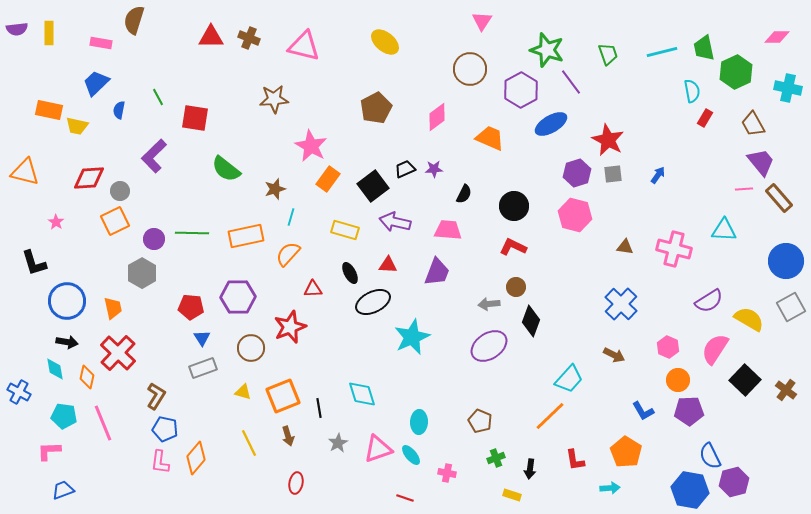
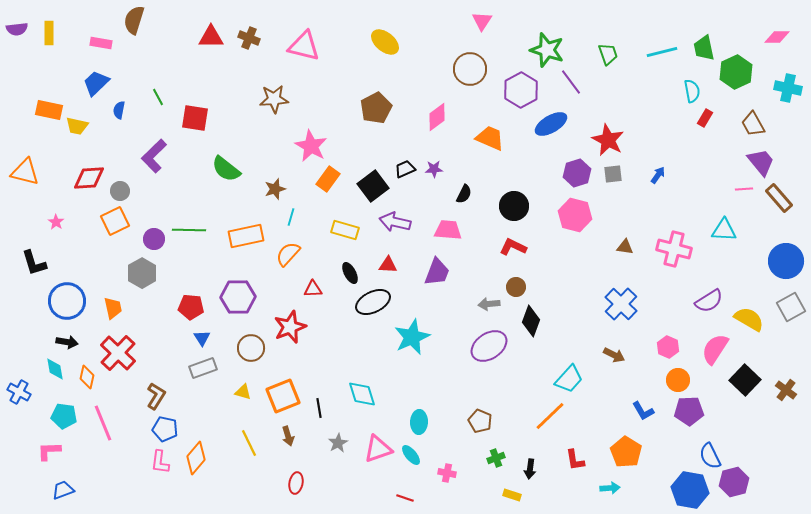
green line at (192, 233): moved 3 px left, 3 px up
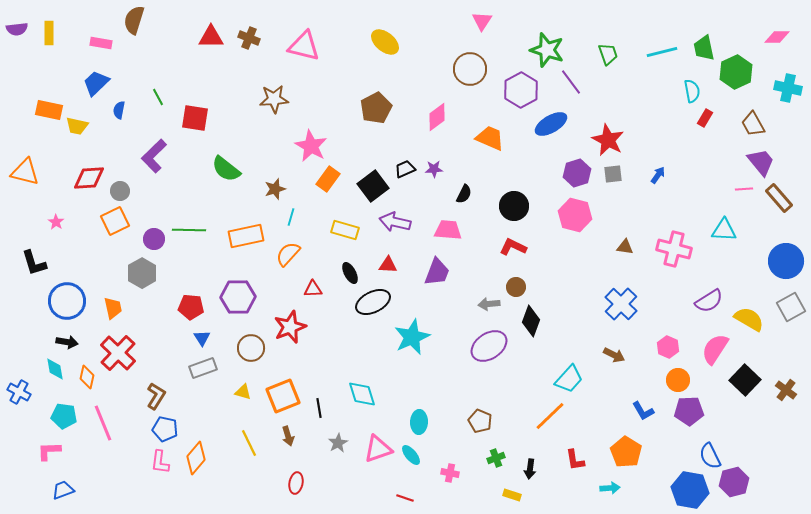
pink cross at (447, 473): moved 3 px right
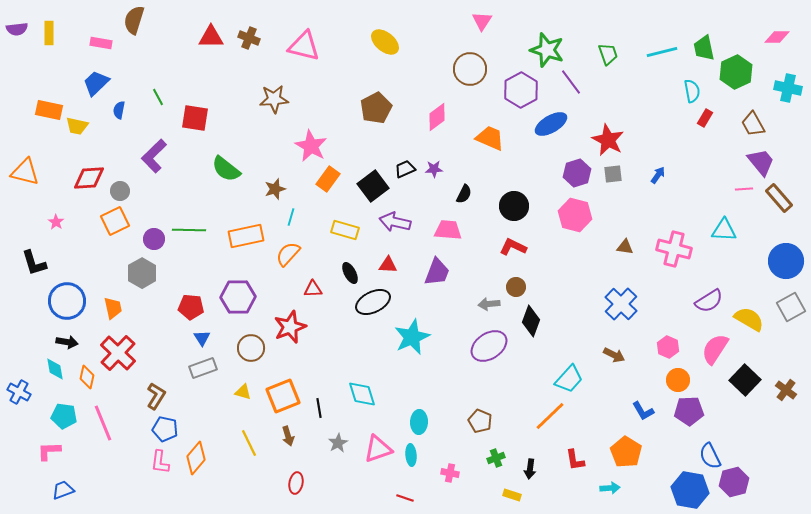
cyan ellipse at (411, 455): rotated 35 degrees clockwise
